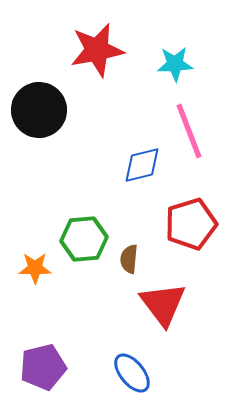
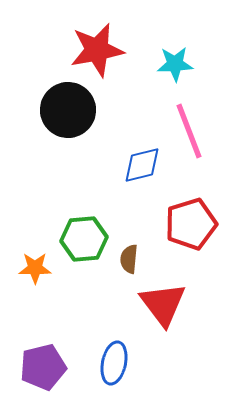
black circle: moved 29 px right
blue ellipse: moved 18 px left, 10 px up; rotated 51 degrees clockwise
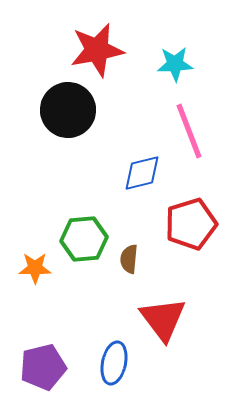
blue diamond: moved 8 px down
red triangle: moved 15 px down
